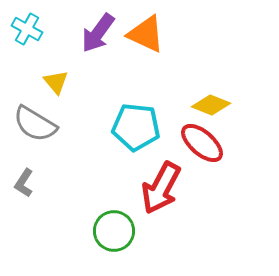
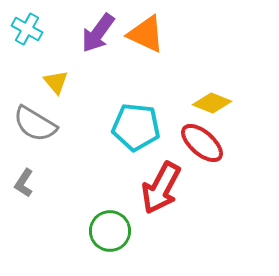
yellow diamond: moved 1 px right, 2 px up
green circle: moved 4 px left
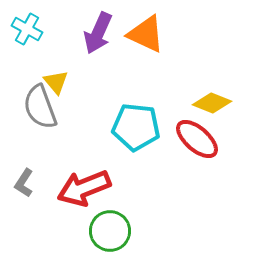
purple arrow: rotated 12 degrees counterclockwise
gray semicircle: moved 5 px right, 17 px up; rotated 39 degrees clockwise
red ellipse: moved 5 px left, 4 px up
red arrow: moved 77 px left; rotated 40 degrees clockwise
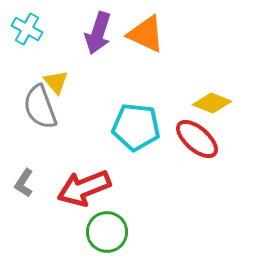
purple arrow: rotated 6 degrees counterclockwise
green circle: moved 3 px left, 1 px down
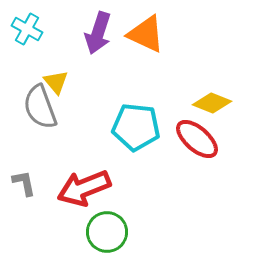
gray L-shape: rotated 136 degrees clockwise
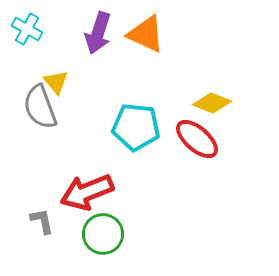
gray L-shape: moved 18 px right, 38 px down
red arrow: moved 3 px right, 4 px down
green circle: moved 4 px left, 2 px down
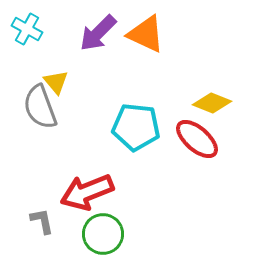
purple arrow: rotated 27 degrees clockwise
